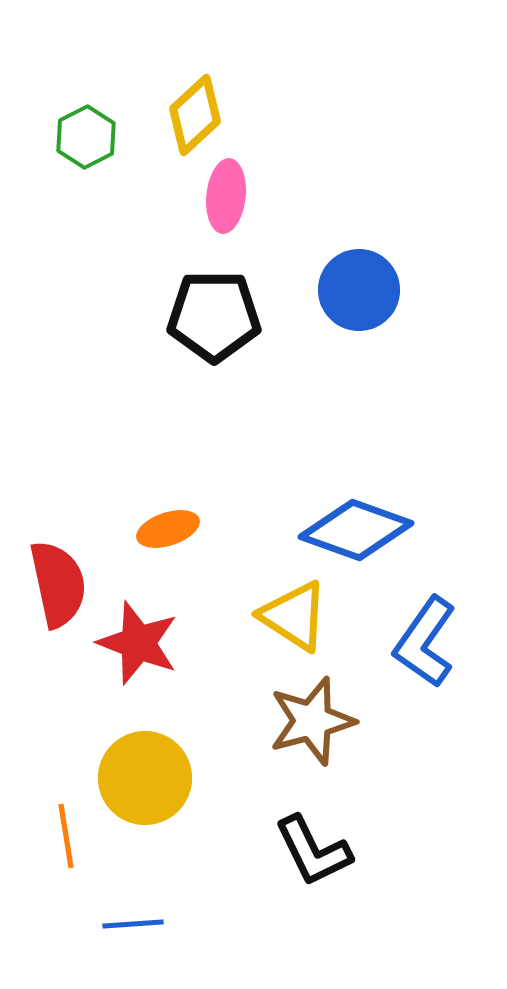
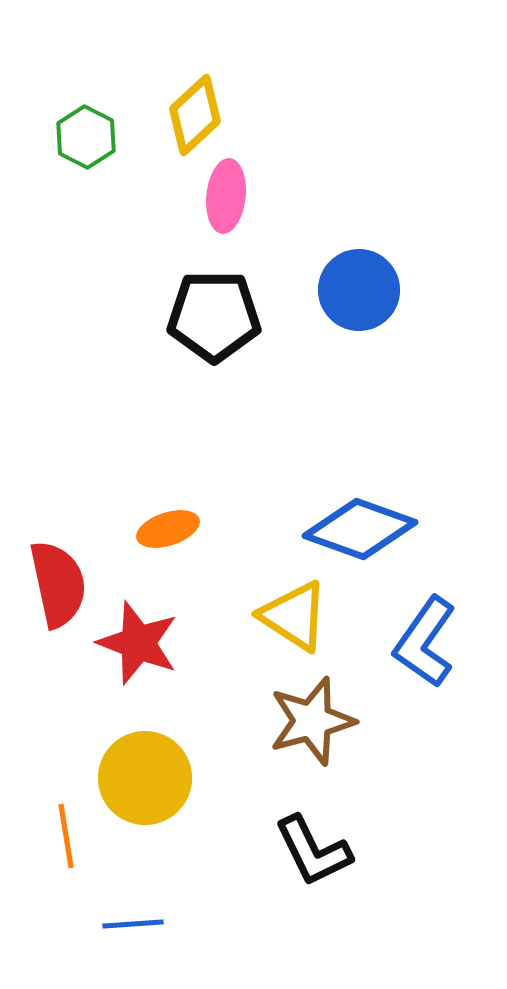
green hexagon: rotated 6 degrees counterclockwise
blue diamond: moved 4 px right, 1 px up
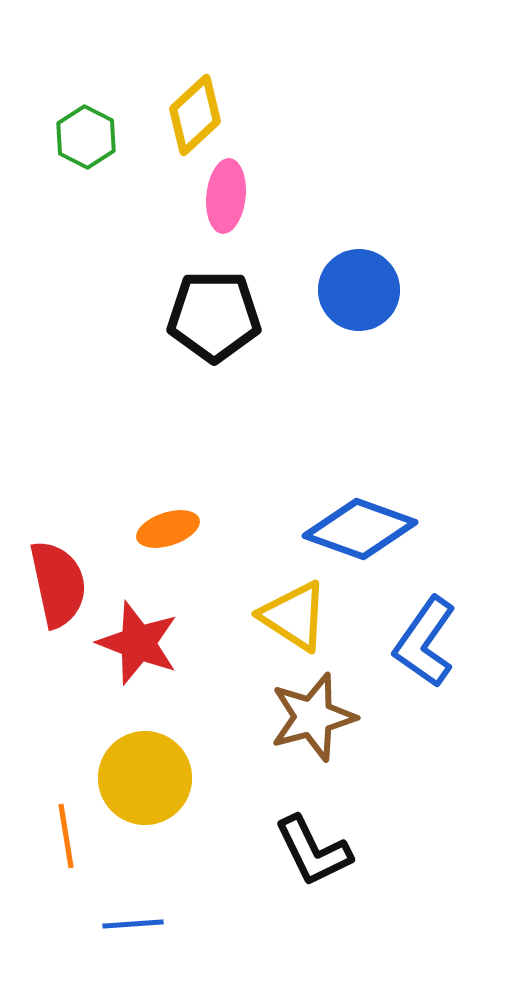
brown star: moved 1 px right, 4 px up
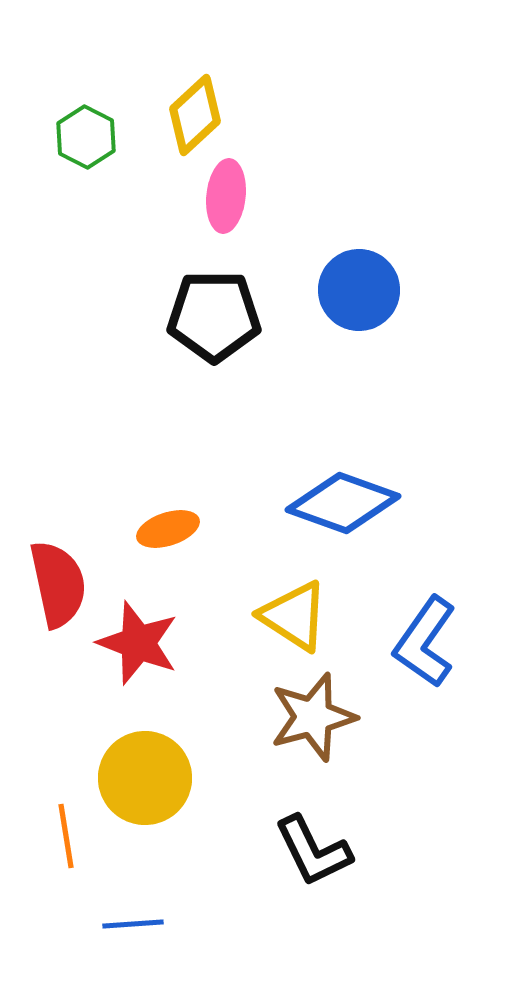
blue diamond: moved 17 px left, 26 px up
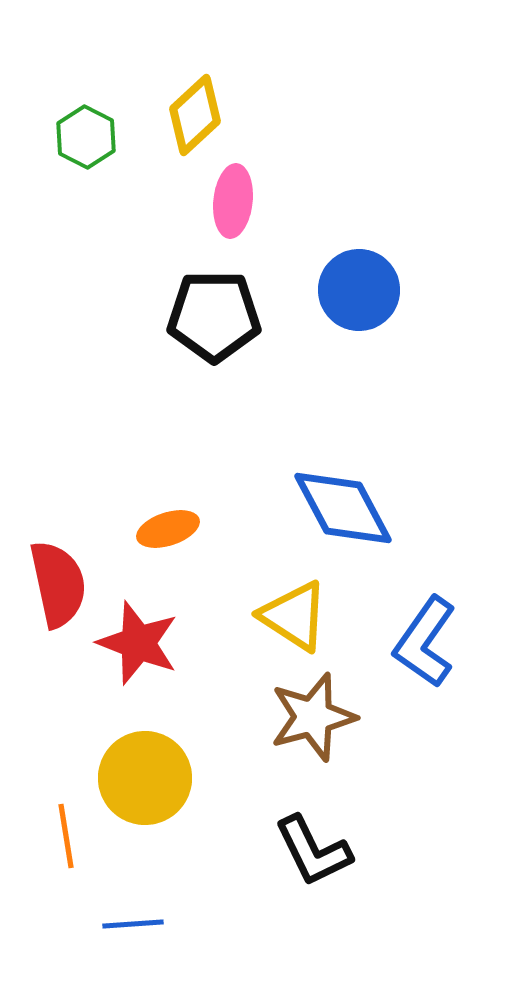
pink ellipse: moved 7 px right, 5 px down
blue diamond: moved 5 px down; rotated 42 degrees clockwise
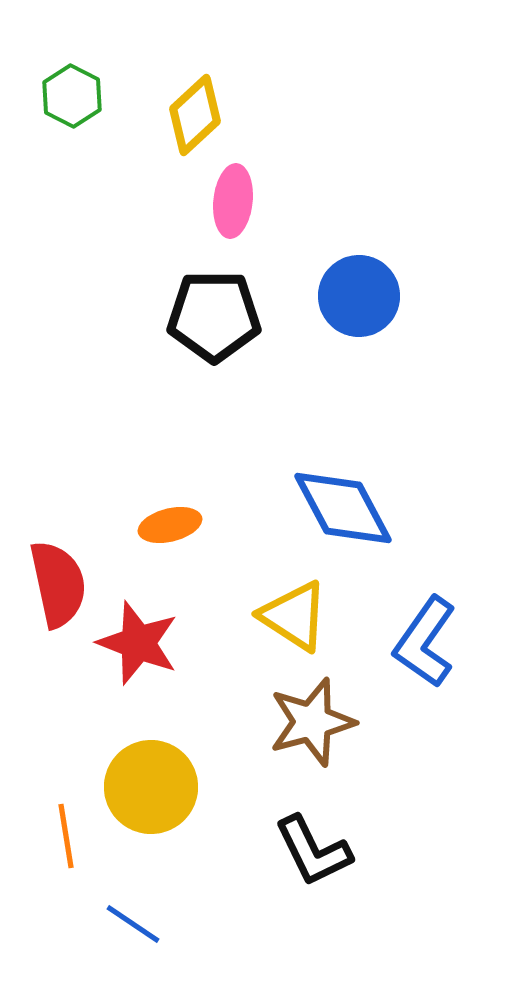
green hexagon: moved 14 px left, 41 px up
blue circle: moved 6 px down
orange ellipse: moved 2 px right, 4 px up; rotated 4 degrees clockwise
brown star: moved 1 px left, 5 px down
yellow circle: moved 6 px right, 9 px down
blue line: rotated 38 degrees clockwise
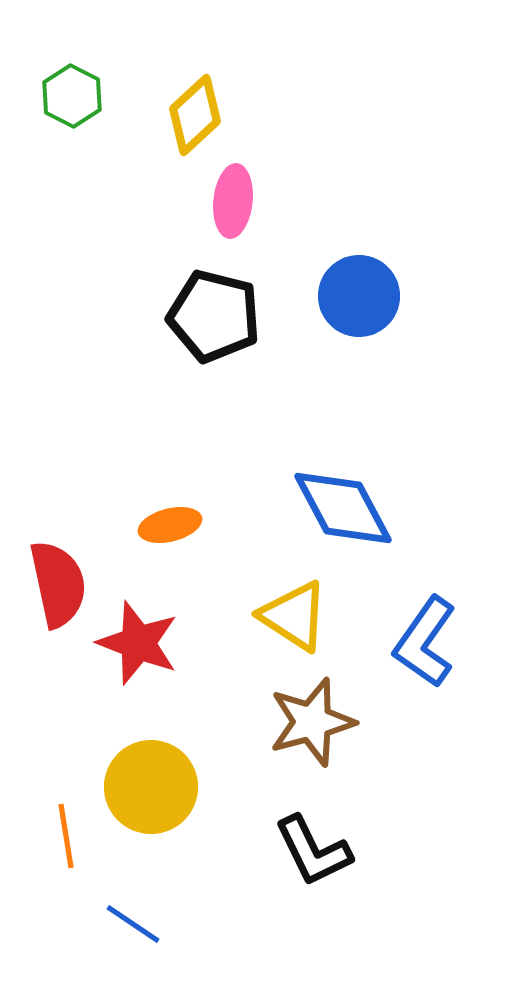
black pentagon: rotated 14 degrees clockwise
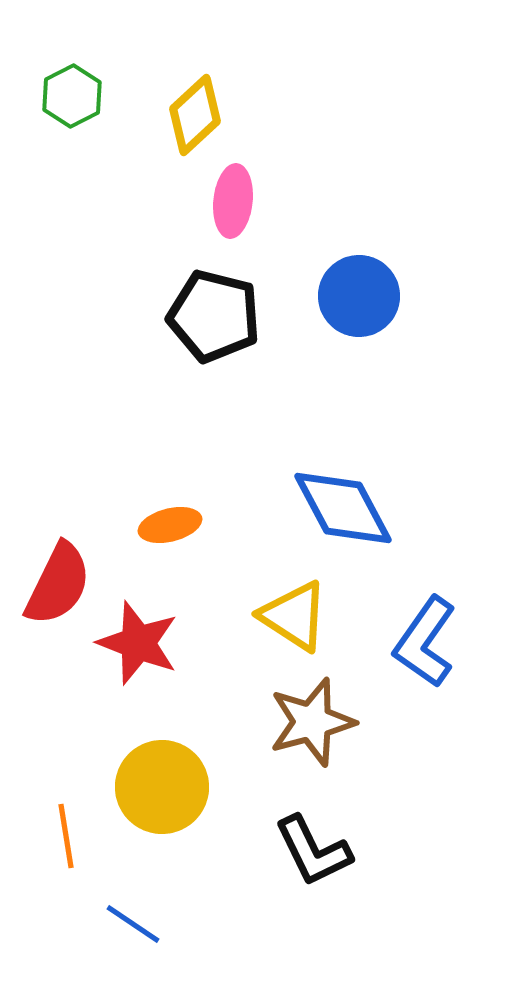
green hexagon: rotated 6 degrees clockwise
red semicircle: rotated 38 degrees clockwise
yellow circle: moved 11 px right
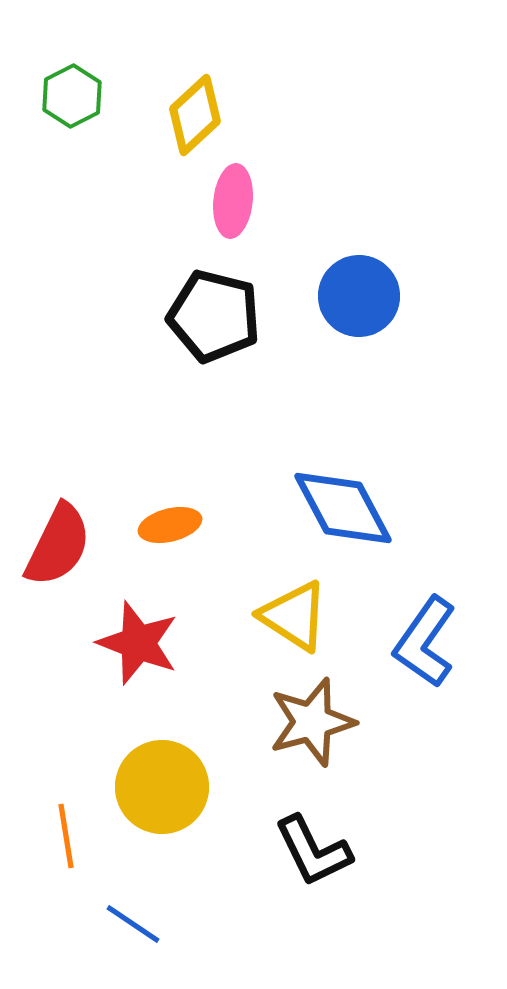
red semicircle: moved 39 px up
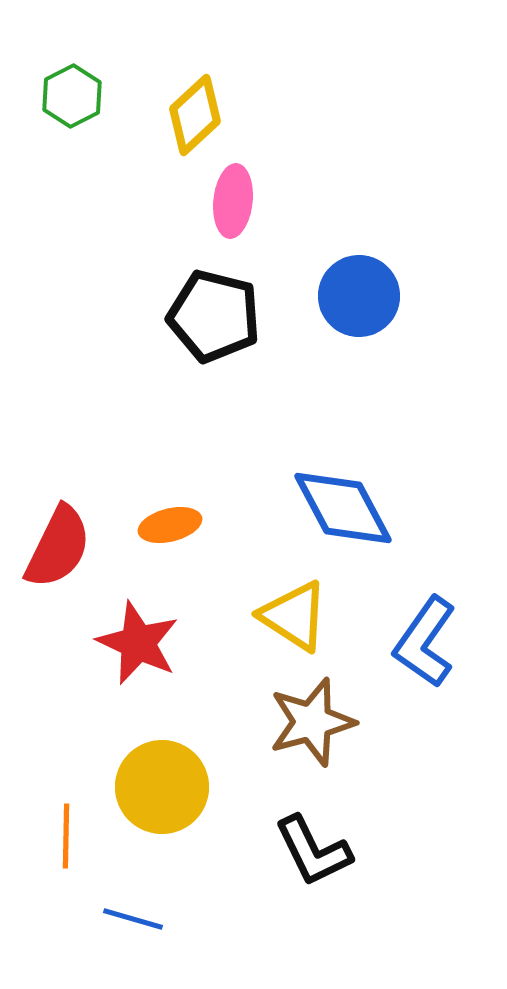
red semicircle: moved 2 px down
red star: rotated 4 degrees clockwise
orange line: rotated 10 degrees clockwise
blue line: moved 5 px up; rotated 18 degrees counterclockwise
